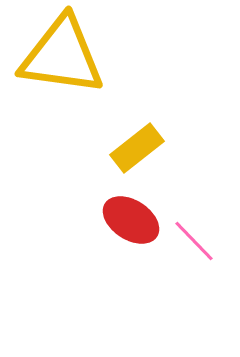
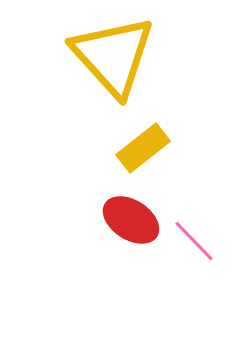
yellow triangle: moved 51 px right; rotated 40 degrees clockwise
yellow rectangle: moved 6 px right
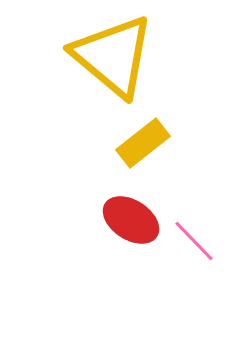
yellow triangle: rotated 8 degrees counterclockwise
yellow rectangle: moved 5 px up
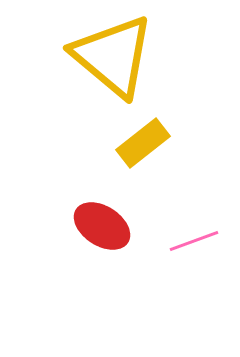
red ellipse: moved 29 px left, 6 px down
pink line: rotated 66 degrees counterclockwise
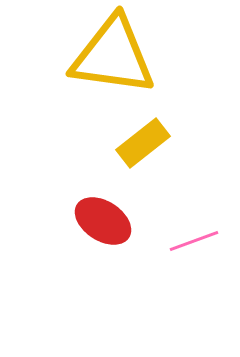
yellow triangle: rotated 32 degrees counterclockwise
red ellipse: moved 1 px right, 5 px up
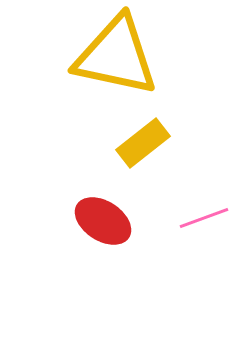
yellow triangle: moved 3 px right; rotated 4 degrees clockwise
pink line: moved 10 px right, 23 px up
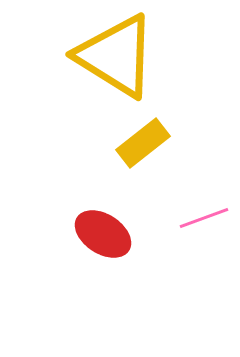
yellow triangle: rotated 20 degrees clockwise
red ellipse: moved 13 px down
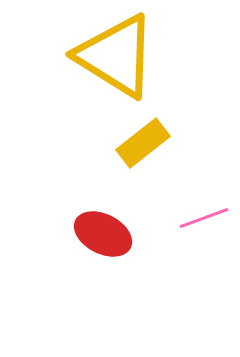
red ellipse: rotated 6 degrees counterclockwise
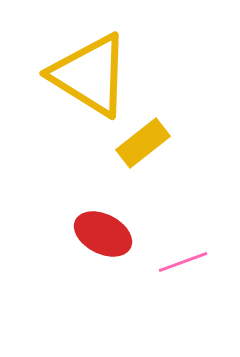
yellow triangle: moved 26 px left, 19 px down
pink line: moved 21 px left, 44 px down
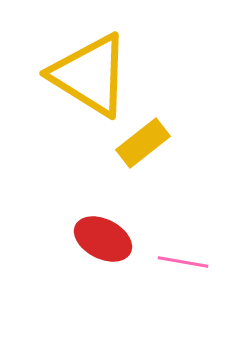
red ellipse: moved 5 px down
pink line: rotated 30 degrees clockwise
